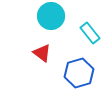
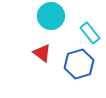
blue hexagon: moved 9 px up
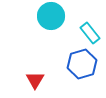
red triangle: moved 7 px left, 27 px down; rotated 24 degrees clockwise
blue hexagon: moved 3 px right
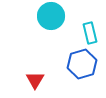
cyan rectangle: rotated 25 degrees clockwise
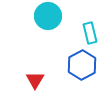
cyan circle: moved 3 px left
blue hexagon: moved 1 px down; rotated 12 degrees counterclockwise
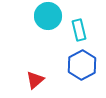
cyan rectangle: moved 11 px left, 3 px up
red triangle: rotated 18 degrees clockwise
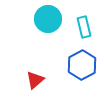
cyan circle: moved 3 px down
cyan rectangle: moved 5 px right, 3 px up
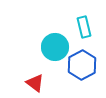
cyan circle: moved 7 px right, 28 px down
red triangle: moved 3 px down; rotated 42 degrees counterclockwise
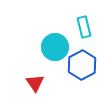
red triangle: rotated 18 degrees clockwise
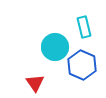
blue hexagon: rotated 8 degrees counterclockwise
